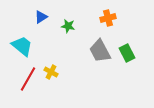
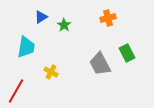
green star: moved 4 px left, 1 px up; rotated 24 degrees clockwise
cyan trapezoid: moved 4 px right, 1 px down; rotated 60 degrees clockwise
gray trapezoid: moved 13 px down
red line: moved 12 px left, 12 px down
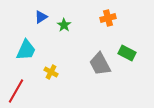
cyan trapezoid: moved 3 px down; rotated 15 degrees clockwise
green rectangle: rotated 36 degrees counterclockwise
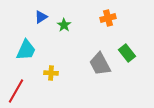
green rectangle: rotated 24 degrees clockwise
yellow cross: moved 1 px down; rotated 24 degrees counterclockwise
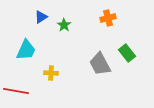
red line: rotated 70 degrees clockwise
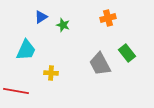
green star: moved 1 px left; rotated 16 degrees counterclockwise
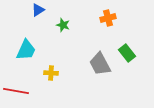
blue triangle: moved 3 px left, 7 px up
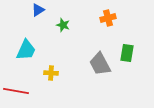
green rectangle: rotated 48 degrees clockwise
